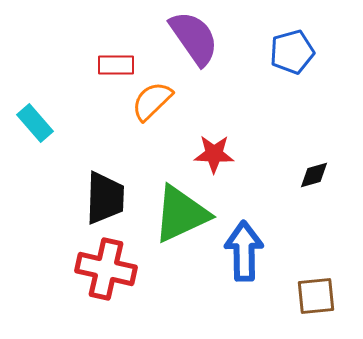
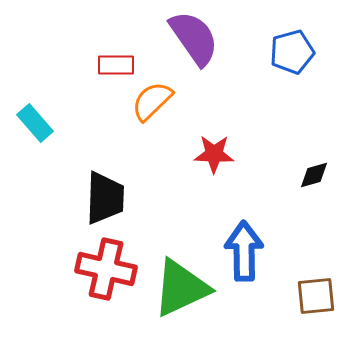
green triangle: moved 74 px down
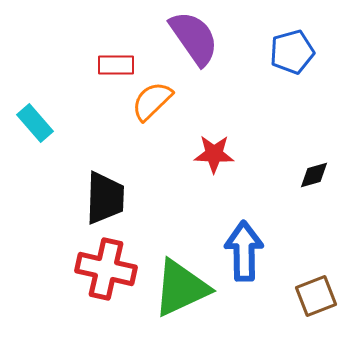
brown square: rotated 15 degrees counterclockwise
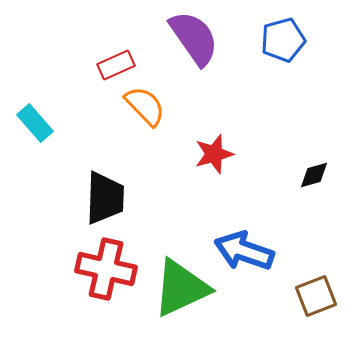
blue pentagon: moved 9 px left, 12 px up
red rectangle: rotated 24 degrees counterclockwise
orange semicircle: moved 7 px left, 5 px down; rotated 90 degrees clockwise
red star: rotated 18 degrees counterclockwise
blue arrow: rotated 70 degrees counterclockwise
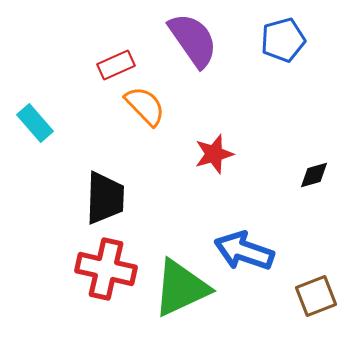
purple semicircle: moved 1 px left, 2 px down
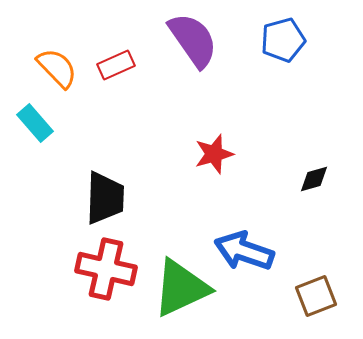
orange semicircle: moved 88 px left, 38 px up
black diamond: moved 4 px down
